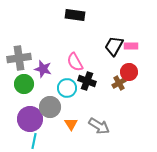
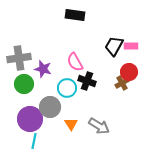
brown cross: moved 3 px right
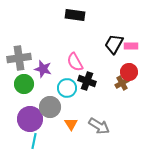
black trapezoid: moved 2 px up
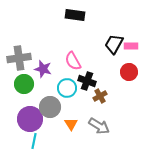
pink semicircle: moved 2 px left, 1 px up
brown cross: moved 22 px left, 13 px down
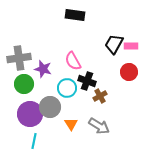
purple circle: moved 5 px up
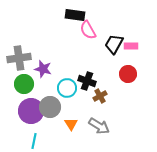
pink semicircle: moved 15 px right, 31 px up
red circle: moved 1 px left, 2 px down
purple circle: moved 1 px right, 3 px up
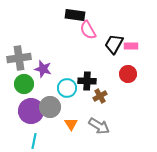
black cross: rotated 18 degrees counterclockwise
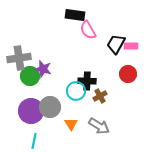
black trapezoid: moved 2 px right
green circle: moved 6 px right, 8 px up
cyan circle: moved 9 px right, 3 px down
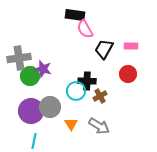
pink semicircle: moved 3 px left, 1 px up
black trapezoid: moved 12 px left, 5 px down
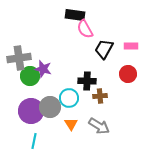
cyan circle: moved 7 px left, 7 px down
brown cross: rotated 24 degrees clockwise
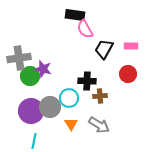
gray arrow: moved 1 px up
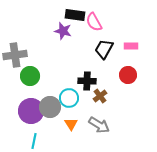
pink semicircle: moved 9 px right, 7 px up
gray cross: moved 4 px left, 3 px up
purple star: moved 20 px right, 38 px up
red circle: moved 1 px down
brown cross: rotated 32 degrees counterclockwise
